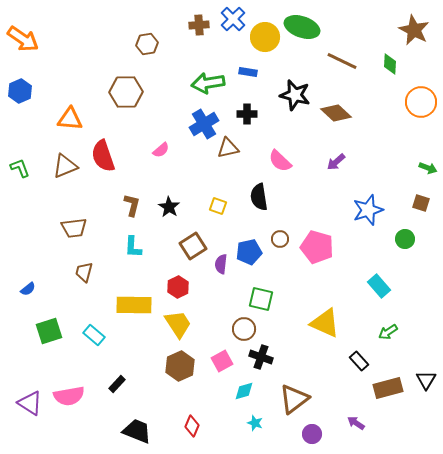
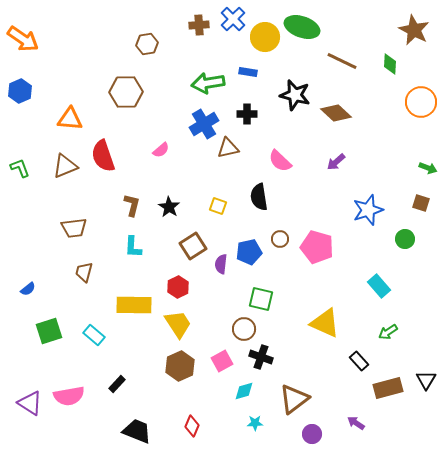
cyan star at (255, 423): rotated 21 degrees counterclockwise
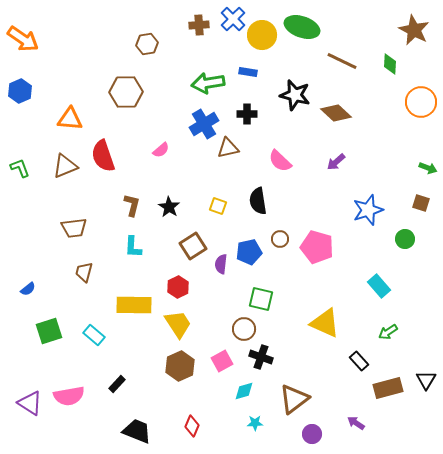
yellow circle at (265, 37): moved 3 px left, 2 px up
black semicircle at (259, 197): moved 1 px left, 4 px down
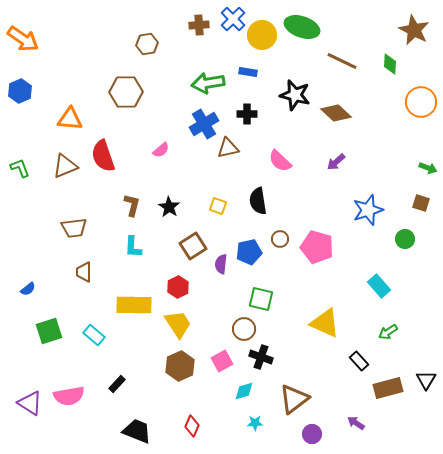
brown trapezoid at (84, 272): rotated 15 degrees counterclockwise
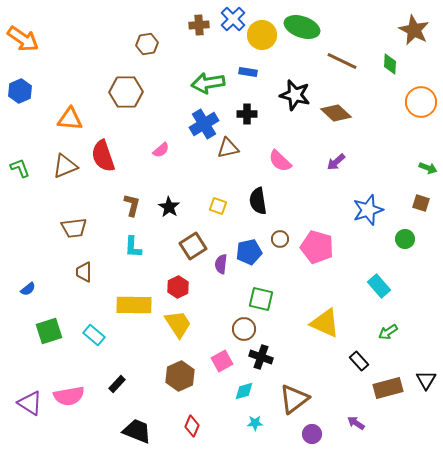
brown hexagon at (180, 366): moved 10 px down
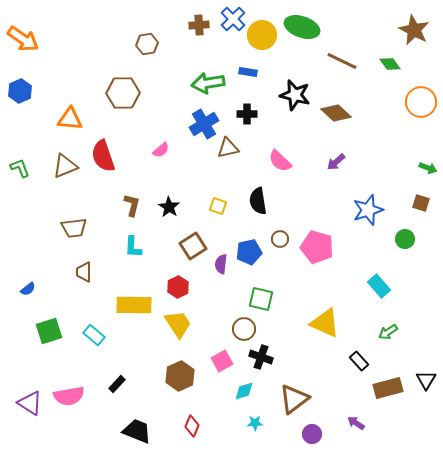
green diamond at (390, 64): rotated 40 degrees counterclockwise
brown hexagon at (126, 92): moved 3 px left, 1 px down
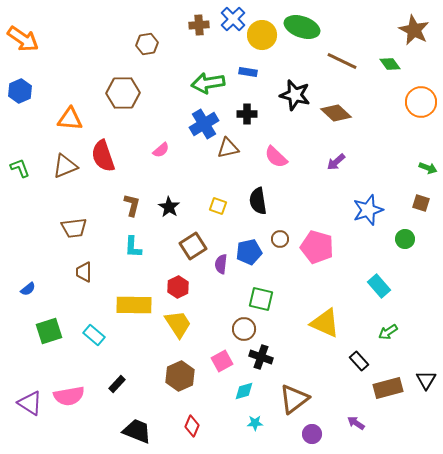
pink semicircle at (280, 161): moved 4 px left, 4 px up
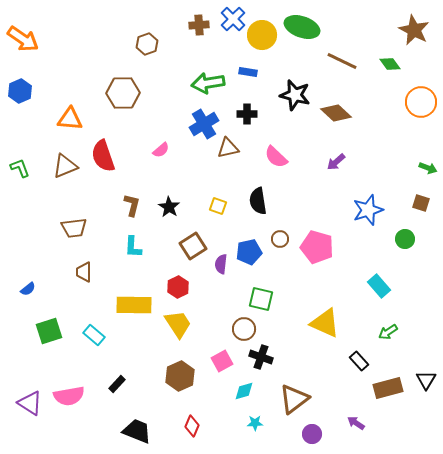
brown hexagon at (147, 44): rotated 10 degrees counterclockwise
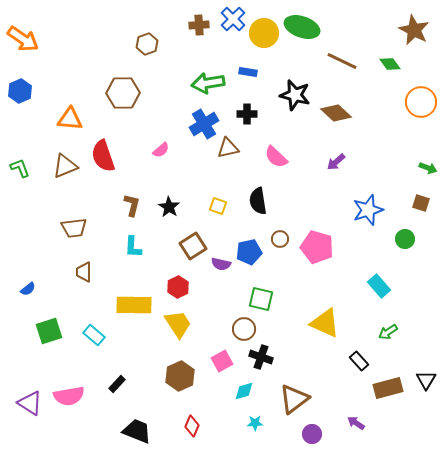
yellow circle at (262, 35): moved 2 px right, 2 px up
purple semicircle at (221, 264): rotated 84 degrees counterclockwise
